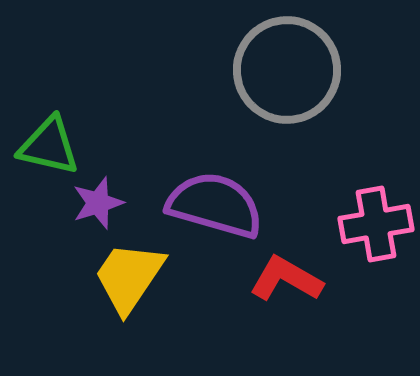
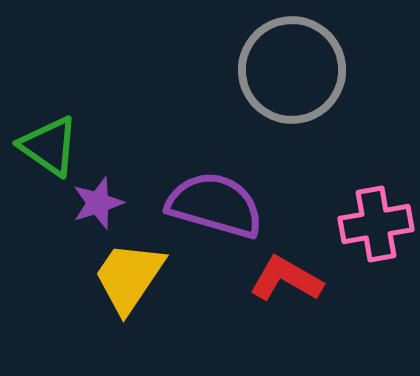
gray circle: moved 5 px right
green triangle: rotated 22 degrees clockwise
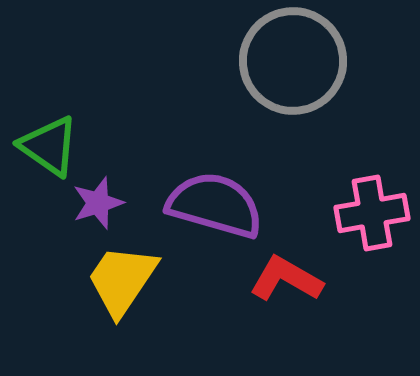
gray circle: moved 1 px right, 9 px up
pink cross: moved 4 px left, 11 px up
yellow trapezoid: moved 7 px left, 3 px down
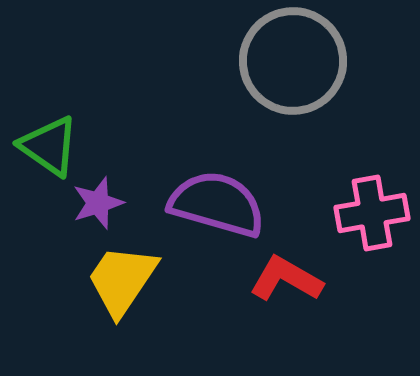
purple semicircle: moved 2 px right, 1 px up
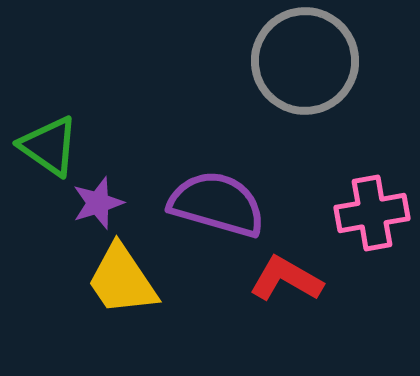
gray circle: moved 12 px right
yellow trapezoid: rotated 68 degrees counterclockwise
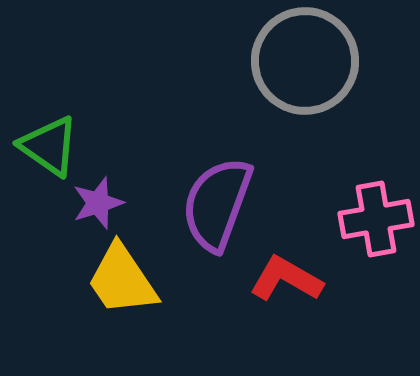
purple semicircle: rotated 86 degrees counterclockwise
pink cross: moved 4 px right, 6 px down
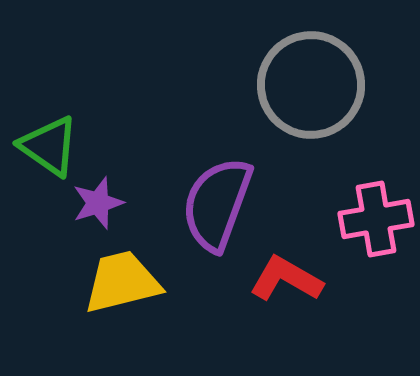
gray circle: moved 6 px right, 24 px down
yellow trapezoid: moved 2 px down; rotated 110 degrees clockwise
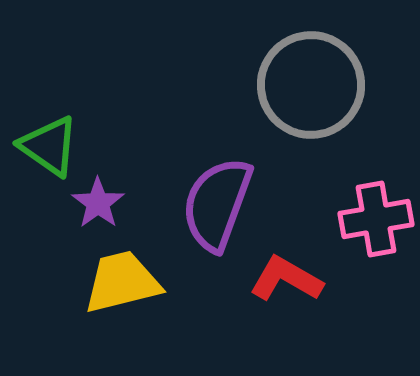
purple star: rotated 18 degrees counterclockwise
